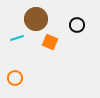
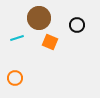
brown circle: moved 3 px right, 1 px up
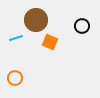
brown circle: moved 3 px left, 2 px down
black circle: moved 5 px right, 1 px down
cyan line: moved 1 px left
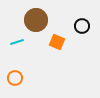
cyan line: moved 1 px right, 4 px down
orange square: moved 7 px right
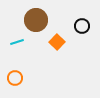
orange square: rotated 21 degrees clockwise
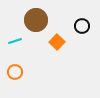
cyan line: moved 2 px left, 1 px up
orange circle: moved 6 px up
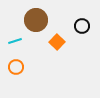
orange circle: moved 1 px right, 5 px up
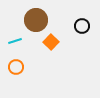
orange square: moved 6 px left
